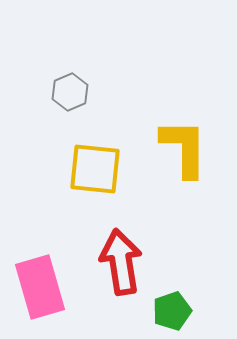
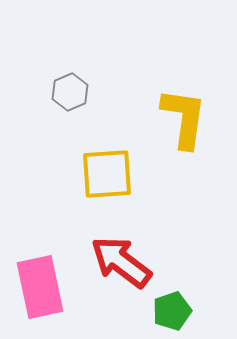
yellow L-shape: moved 30 px up; rotated 8 degrees clockwise
yellow square: moved 12 px right, 5 px down; rotated 10 degrees counterclockwise
red arrow: rotated 44 degrees counterclockwise
pink rectangle: rotated 4 degrees clockwise
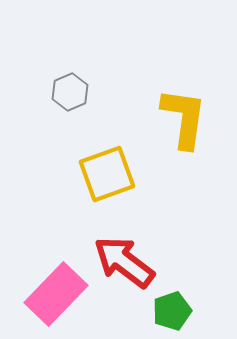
yellow square: rotated 16 degrees counterclockwise
red arrow: moved 3 px right
pink rectangle: moved 16 px right, 7 px down; rotated 56 degrees clockwise
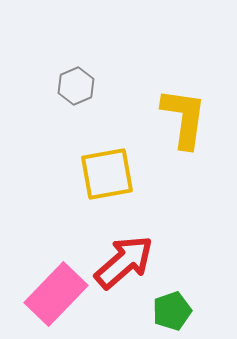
gray hexagon: moved 6 px right, 6 px up
yellow square: rotated 10 degrees clockwise
red arrow: rotated 102 degrees clockwise
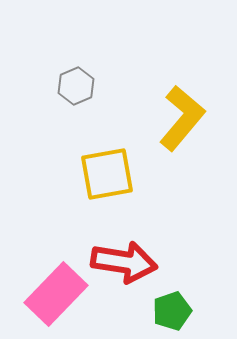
yellow L-shape: moved 2 px left; rotated 32 degrees clockwise
red arrow: rotated 50 degrees clockwise
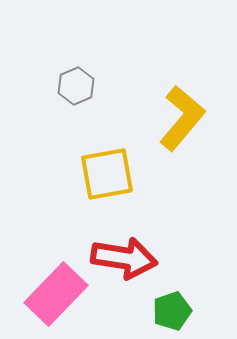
red arrow: moved 4 px up
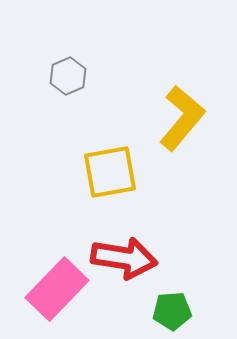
gray hexagon: moved 8 px left, 10 px up
yellow square: moved 3 px right, 2 px up
pink rectangle: moved 1 px right, 5 px up
green pentagon: rotated 15 degrees clockwise
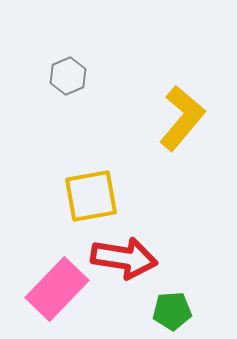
yellow square: moved 19 px left, 24 px down
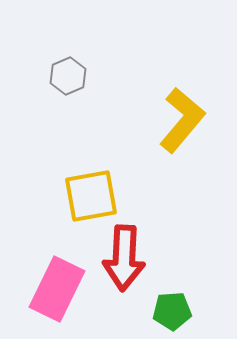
yellow L-shape: moved 2 px down
red arrow: rotated 84 degrees clockwise
pink rectangle: rotated 18 degrees counterclockwise
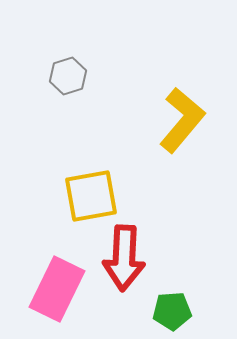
gray hexagon: rotated 6 degrees clockwise
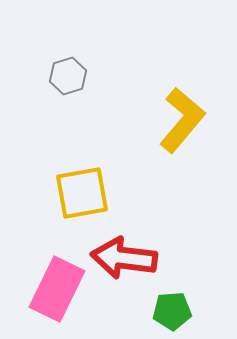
yellow square: moved 9 px left, 3 px up
red arrow: rotated 94 degrees clockwise
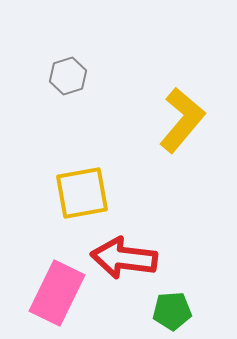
pink rectangle: moved 4 px down
